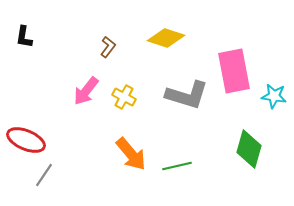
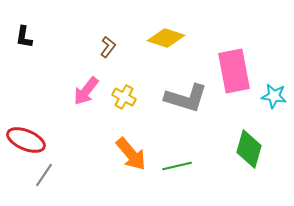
gray L-shape: moved 1 px left, 3 px down
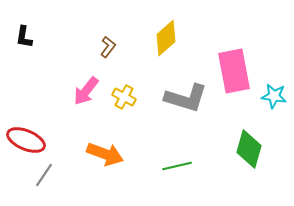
yellow diamond: rotated 60 degrees counterclockwise
orange arrow: moved 26 px left; rotated 30 degrees counterclockwise
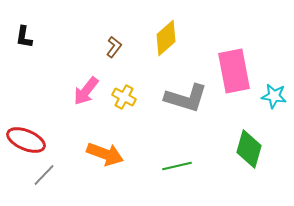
brown L-shape: moved 6 px right
gray line: rotated 10 degrees clockwise
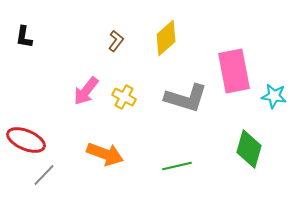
brown L-shape: moved 2 px right, 6 px up
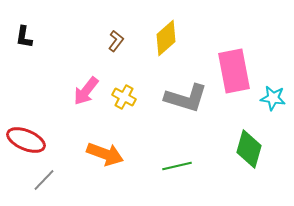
cyan star: moved 1 px left, 2 px down
gray line: moved 5 px down
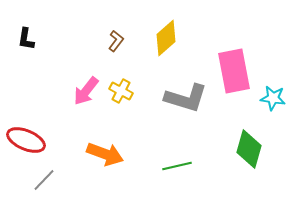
black L-shape: moved 2 px right, 2 px down
yellow cross: moved 3 px left, 6 px up
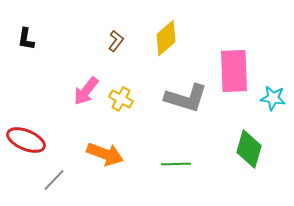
pink rectangle: rotated 9 degrees clockwise
yellow cross: moved 8 px down
green line: moved 1 px left, 2 px up; rotated 12 degrees clockwise
gray line: moved 10 px right
